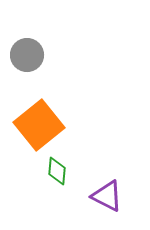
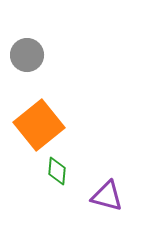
purple triangle: rotated 12 degrees counterclockwise
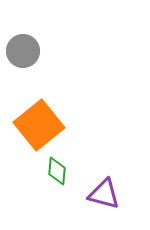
gray circle: moved 4 px left, 4 px up
purple triangle: moved 3 px left, 2 px up
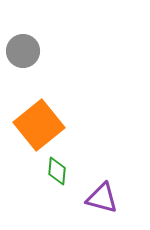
purple triangle: moved 2 px left, 4 px down
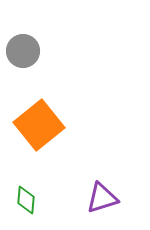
green diamond: moved 31 px left, 29 px down
purple triangle: rotated 32 degrees counterclockwise
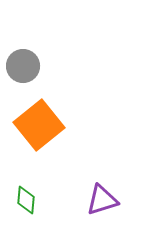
gray circle: moved 15 px down
purple triangle: moved 2 px down
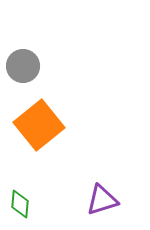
green diamond: moved 6 px left, 4 px down
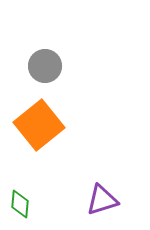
gray circle: moved 22 px right
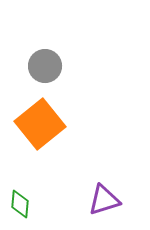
orange square: moved 1 px right, 1 px up
purple triangle: moved 2 px right
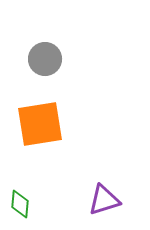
gray circle: moved 7 px up
orange square: rotated 30 degrees clockwise
